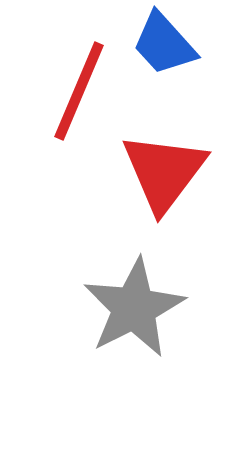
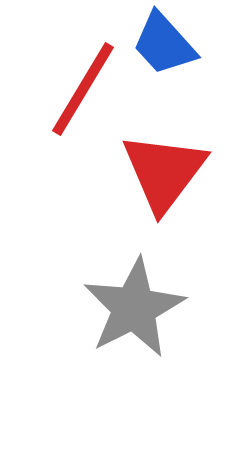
red line: moved 4 px right, 2 px up; rotated 8 degrees clockwise
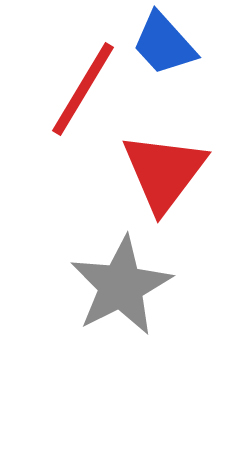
gray star: moved 13 px left, 22 px up
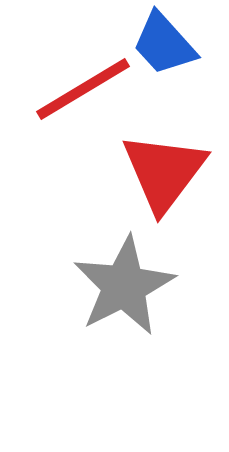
red line: rotated 28 degrees clockwise
gray star: moved 3 px right
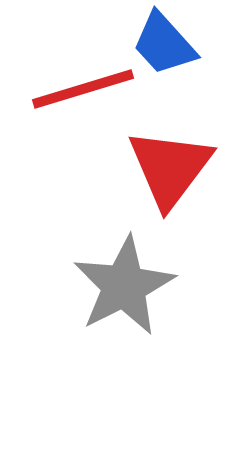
red line: rotated 14 degrees clockwise
red triangle: moved 6 px right, 4 px up
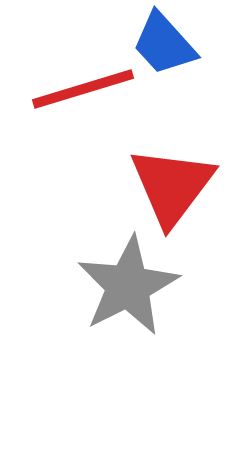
red triangle: moved 2 px right, 18 px down
gray star: moved 4 px right
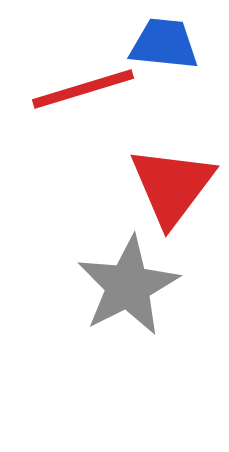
blue trapezoid: rotated 138 degrees clockwise
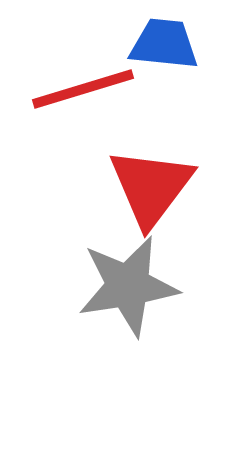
red triangle: moved 21 px left, 1 px down
gray star: rotated 18 degrees clockwise
